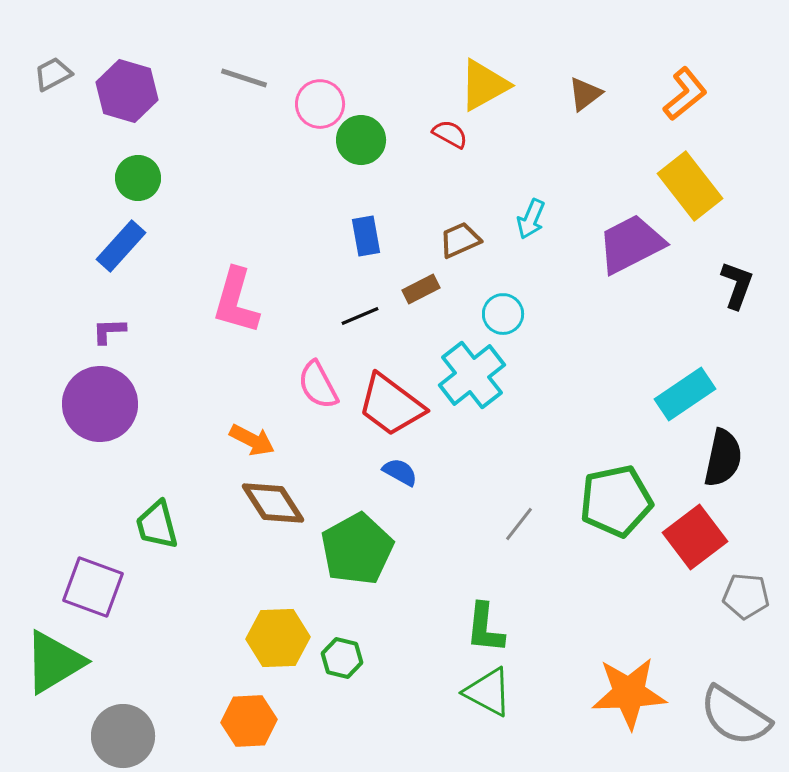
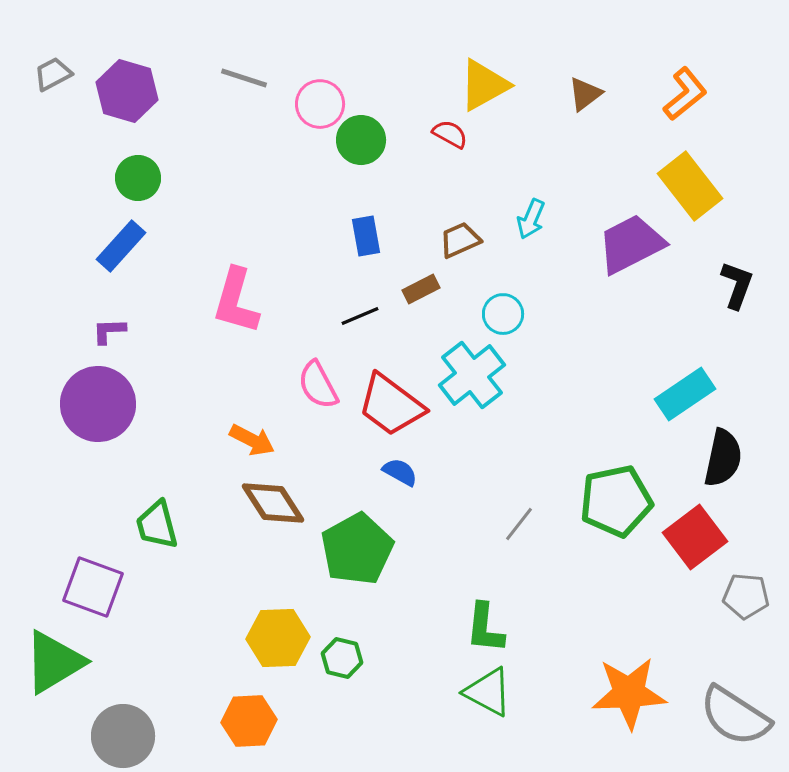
purple circle at (100, 404): moved 2 px left
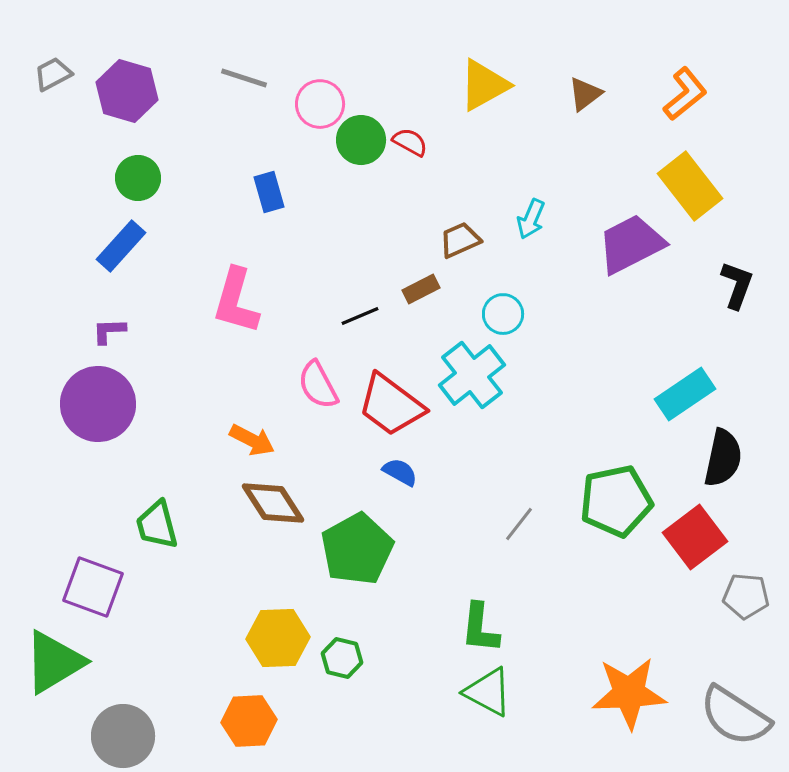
red semicircle at (450, 134): moved 40 px left, 8 px down
blue rectangle at (366, 236): moved 97 px left, 44 px up; rotated 6 degrees counterclockwise
green L-shape at (485, 628): moved 5 px left
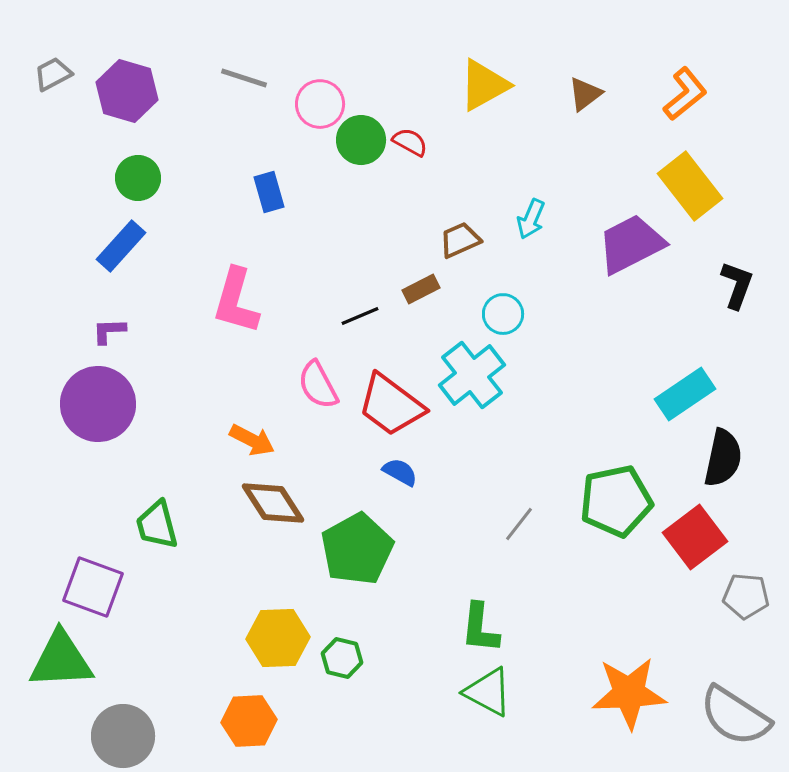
green triangle at (54, 662): moved 7 px right, 2 px up; rotated 28 degrees clockwise
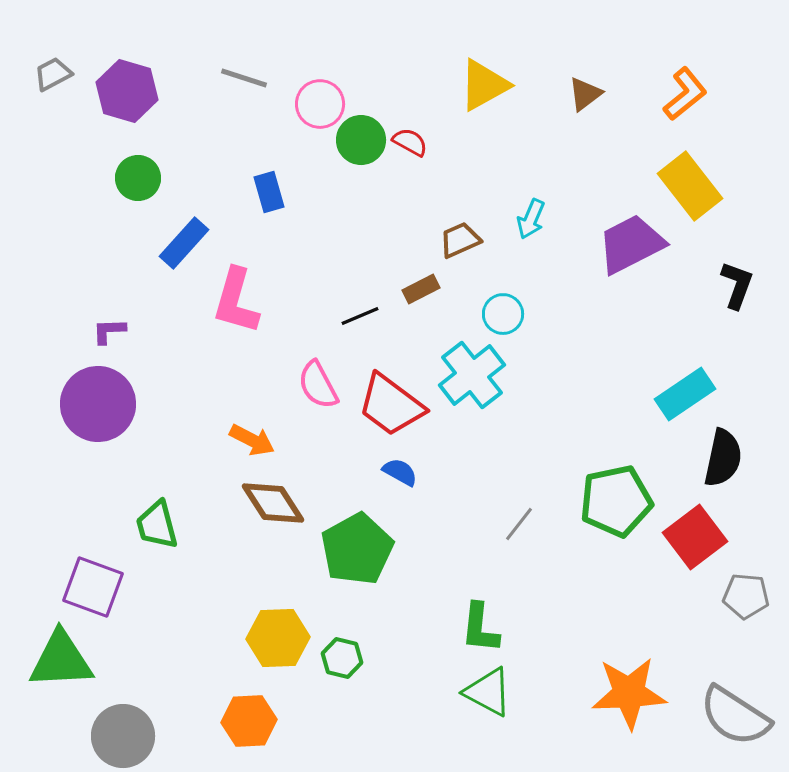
blue rectangle at (121, 246): moved 63 px right, 3 px up
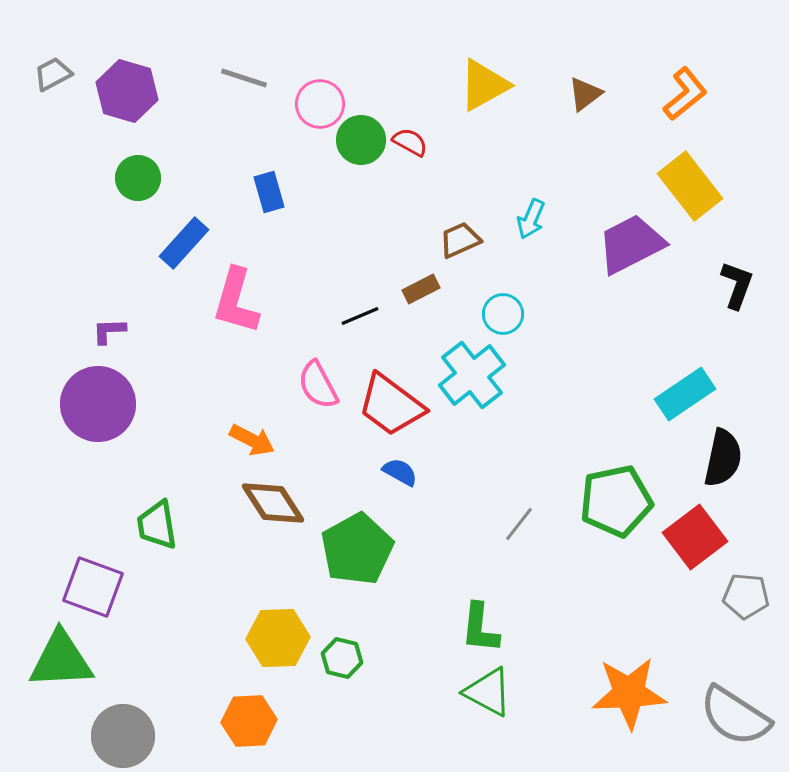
green trapezoid at (157, 525): rotated 6 degrees clockwise
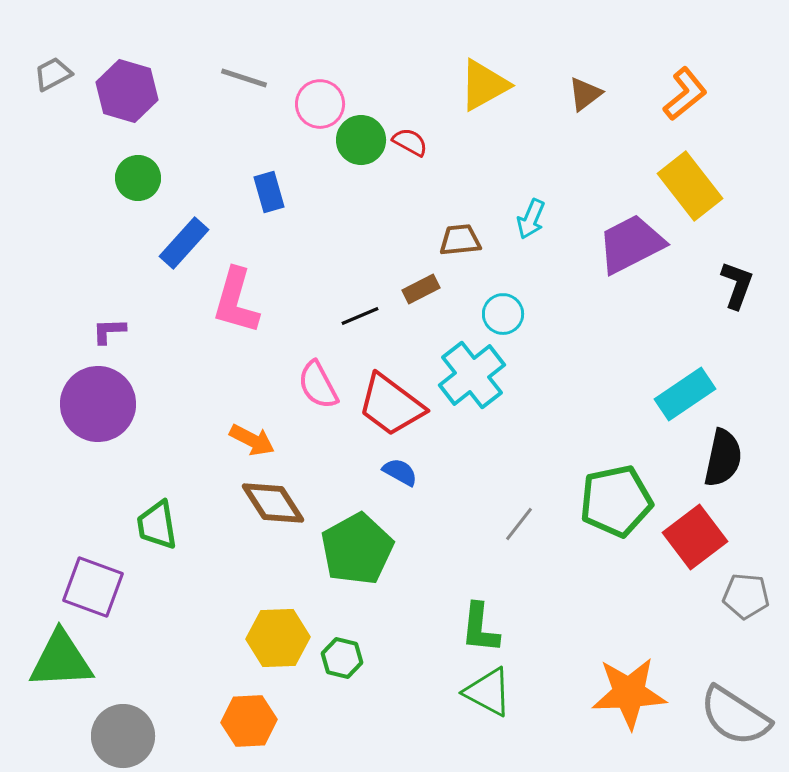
brown trapezoid at (460, 240): rotated 18 degrees clockwise
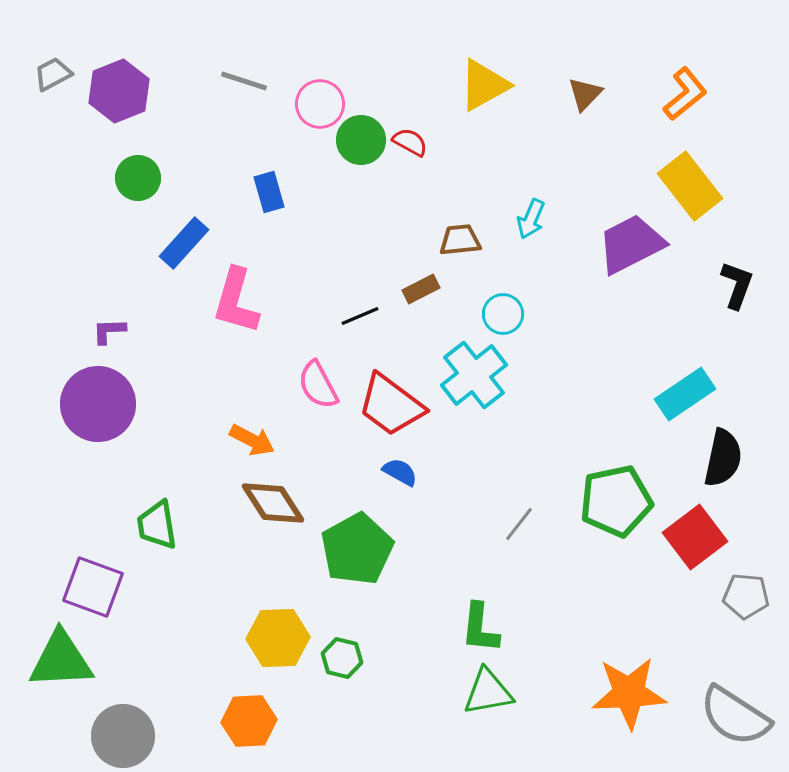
gray line at (244, 78): moved 3 px down
purple hexagon at (127, 91): moved 8 px left; rotated 22 degrees clockwise
brown triangle at (585, 94): rotated 9 degrees counterclockwise
cyan cross at (472, 375): moved 2 px right
green triangle at (488, 692): rotated 38 degrees counterclockwise
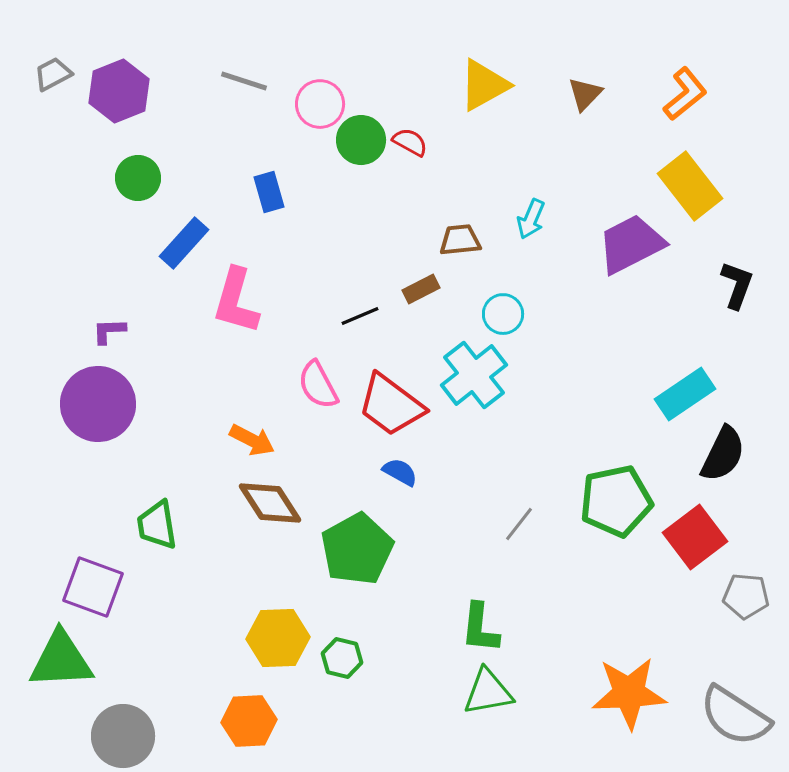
black semicircle at (723, 458): moved 4 px up; rotated 14 degrees clockwise
brown diamond at (273, 503): moved 3 px left
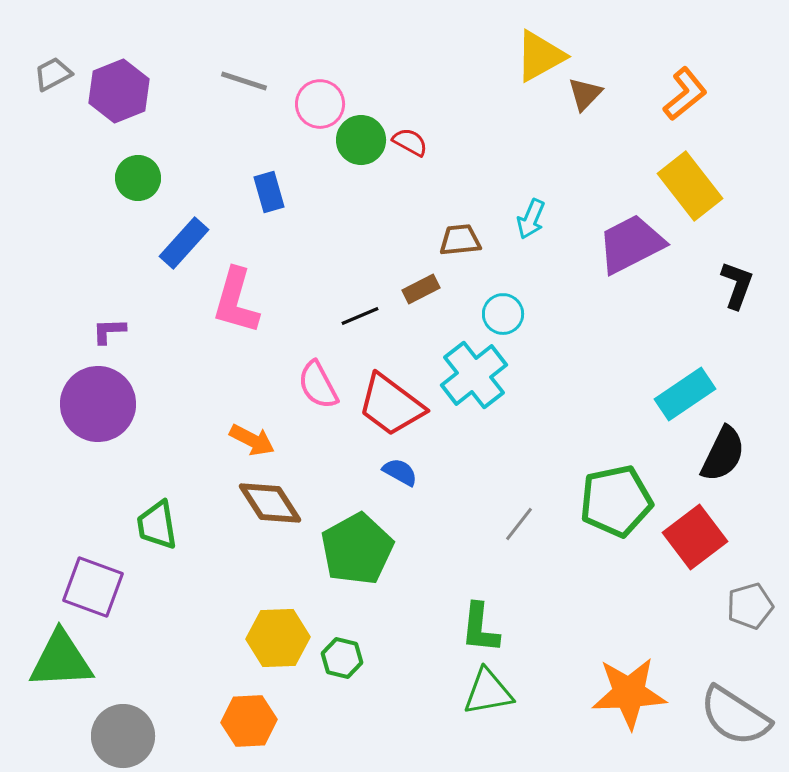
yellow triangle at (484, 85): moved 56 px right, 29 px up
gray pentagon at (746, 596): moved 4 px right, 10 px down; rotated 21 degrees counterclockwise
